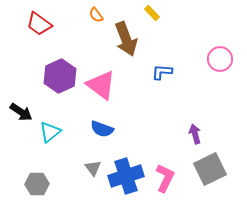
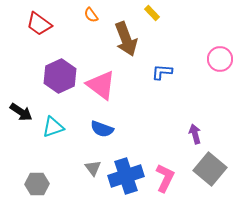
orange semicircle: moved 5 px left
cyan triangle: moved 3 px right, 5 px up; rotated 20 degrees clockwise
gray square: rotated 24 degrees counterclockwise
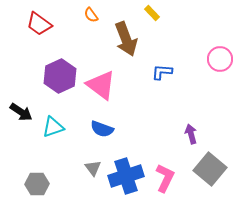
purple arrow: moved 4 px left
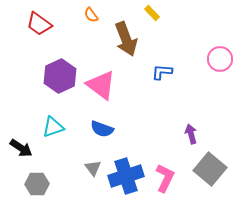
black arrow: moved 36 px down
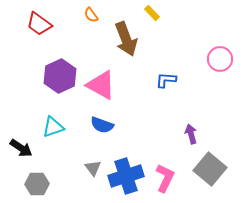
blue L-shape: moved 4 px right, 8 px down
pink triangle: rotated 8 degrees counterclockwise
blue semicircle: moved 4 px up
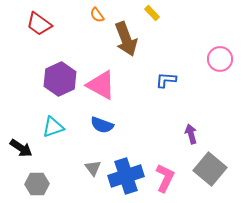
orange semicircle: moved 6 px right
purple hexagon: moved 3 px down
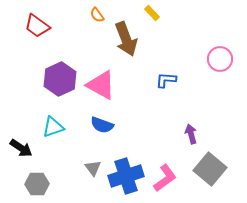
red trapezoid: moved 2 px left, 2 px down
pink L-shape: rotated 28 degrees clockwise
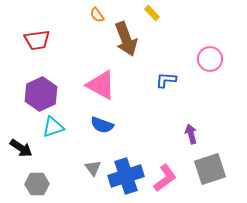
red trapezoid: moved 14 px down; rotated 44 degrees counterclockwise
pink circle: moved 10 px left
purple hexagon: moved 19 px left, 15 px down
gray square: rotated 32 degrees clockwise
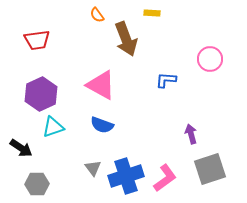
yellow rectangle: rotated 42 degrees counterclockwise
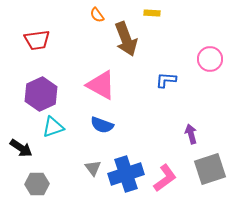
blue cross: moved 2 px up
